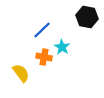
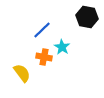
yellow semicircle: moved 1 px right
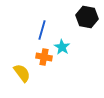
blue line: rotated 30 degrees counterclockwise
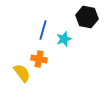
blue line: moved 1 px right
cyan star: moved 2 px right, 8 px up; rotated 21 degrees clockwise
orange cross: moved 5 px left, 2 px down
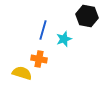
black hexagon: moved 1 px up
yellow semicircle: rotated 36 degrees counterclockwise
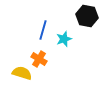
orange cross: rotated 21 degrees clockwise
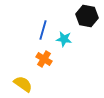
cyan star: rotated 28 degrees clockwise
orange cross: moved 5 px right
yellow semicircle: moved 1 px right, 11 px down; rotated 18 degrees clockwise
